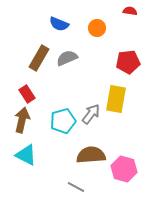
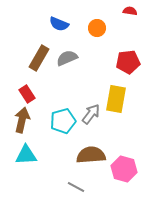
cyan triangle: rotated 30 degrees counterclockwise
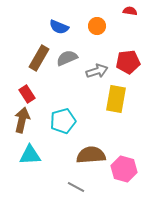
blue semicircle: moved 3 px down
orange circle: moved 2 px up
gray arrow: moved 6 px right, 43 px up; rotated 35 degrees clockwise
cyan triangle: moved 4 px right
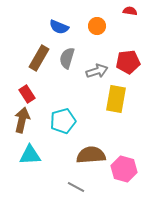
gray semicircle: rotated 50 degrees counterclockwise
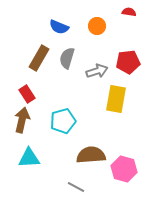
red semicircle: moved 1 px left, 1 px down
cyan triangle: moved 1 px left, 3 px down
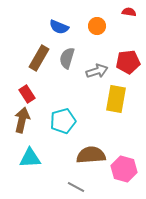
cyan triangle: moved 1 px right
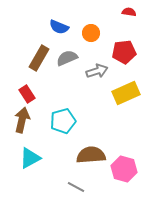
orange circle: moved 6 px left, 7 px down
gray semicircle: rotated 50 degrees clockwise
red pentagon: moved 4 px left, 10 px up
yellow rectangle: moved 10 px right, 6 px up; rotated 56 degrees clockwise
cyan triangle: rotated 25 degrees counterclockwise
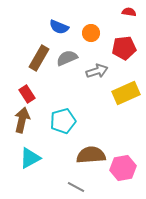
red pentagon: moved 4 px up
pink hexagon: moved 1 px left, 1 px up; rotated 25 degrees counterclockwise
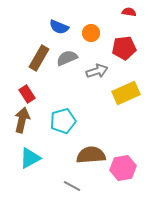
gray line: moved 4 px left, 1 px up
